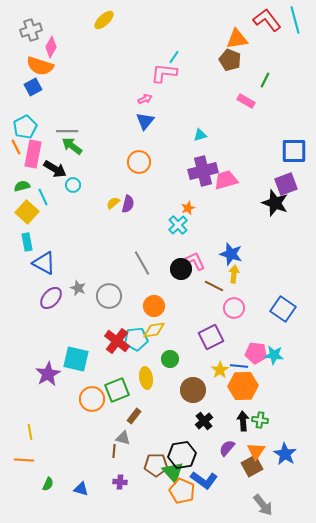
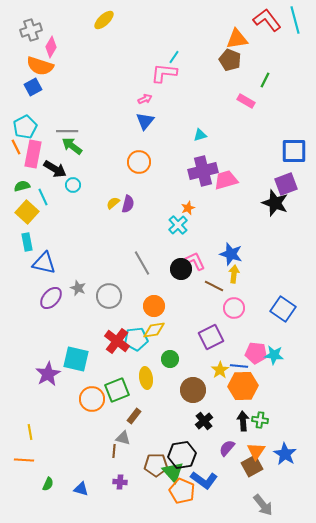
blue triangle at (44, 263): rotated 15 degrees counterclockwise
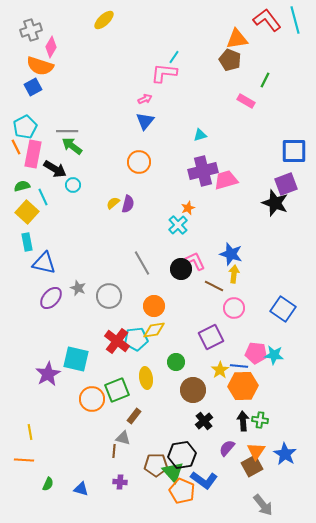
green circle at (170, 359): moved 6 px right, 3 px down
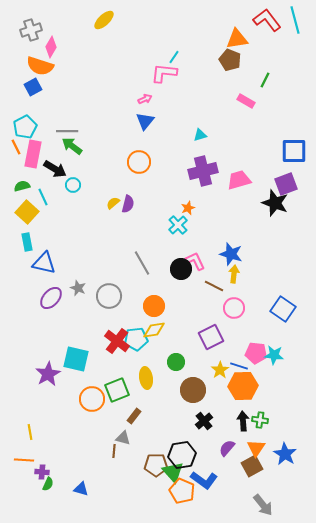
pink trapezoid at (226, 180): moved 13 px right
blue line at (239, 366): rotated 12 degrees clockwise
orange triangle at (256, 451): moved 3 px up
purple cross at (120, 482): moved 78 px left, 10 px up
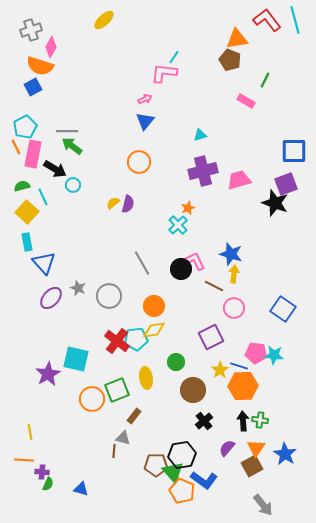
blue triangle at (44, 263): rotated 35 degrees clockwise
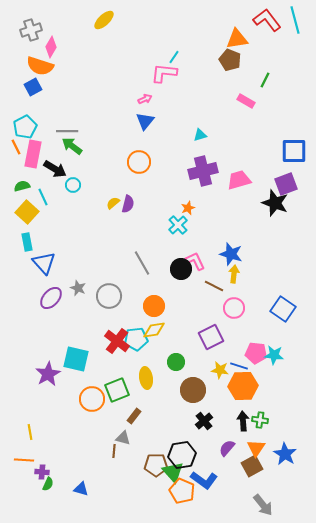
yellow star at (220, 370): rotated 30 degrees counterclockwise
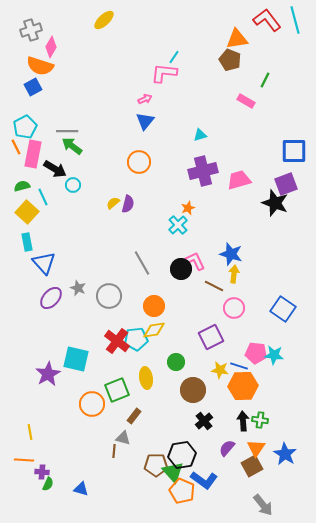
orange circle at (92, 399): moved 5 px down
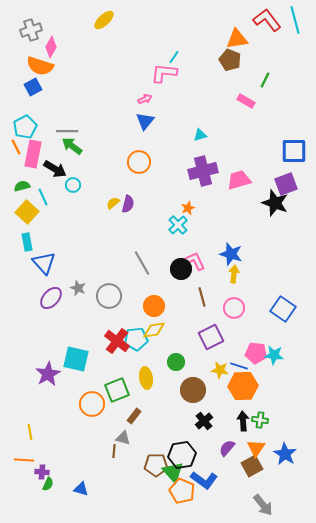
brown line at (214, 286): moved 12 px left, 11 px down; rotated 48 degrees clockwise
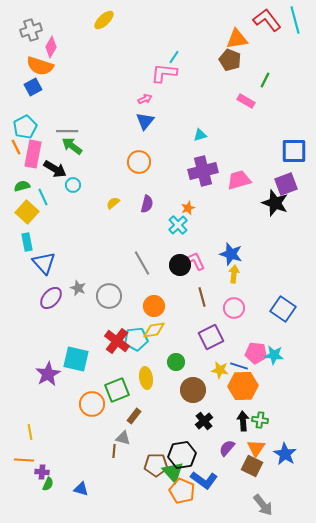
purple semicircle at (128, 204): moved 19 px right
black circle at (181, 269): moved 1 px left, 4 px up
brown square at (252, 466): rotated 35 degrees counterclockwise
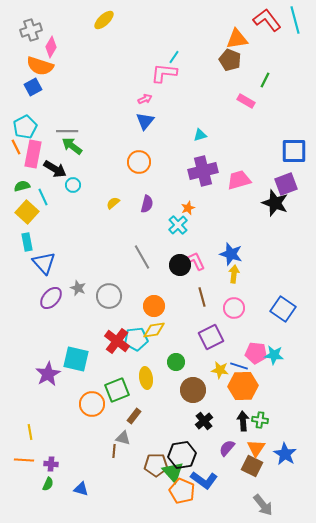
gray line at (142, 263): moved 6 px up
purple cross at (42, 472): moved 9 px right, 8 px up
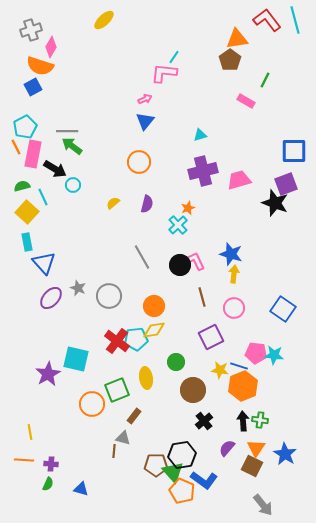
brown pentagon at (230, 60): rotated 15 degrees clockwise
orange hexagon at (243, 386): rotated 20 degrees counterclockwise
